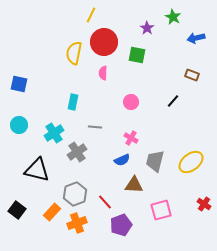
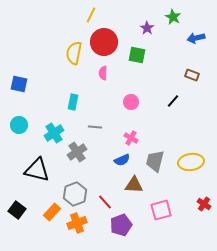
yellow ellipse: rotated 30 degrees clockwise
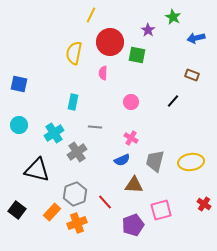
purple star: moved 1 px right, 2 px down
red circle: moved 6 px right
purple pentagon: moved 12 px right
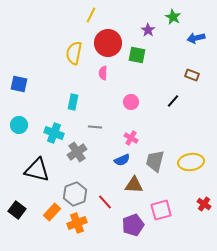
red circle: moved 2 px left, 1 px down
cyan cross: rotated 36 degrees counterclockwise
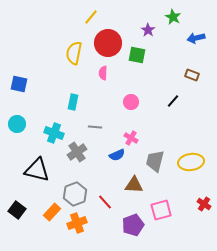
yellow line: moved 2 px down; rotated 14 degrees clockwise
cyan circle: moved 2 px left, 1 px up
blue semicircle: moved 5 px left, 5 px up
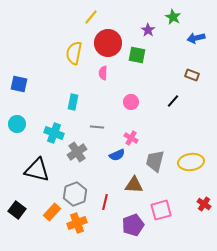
gray line: moved 2 px right
red line: rotated 56 degrees clockwise
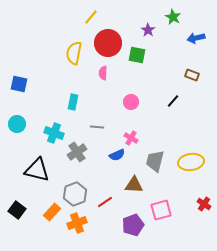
red line: rotated 42 degrees clockwise
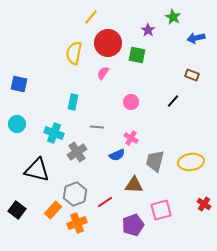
pink semicircle: rotated 32 degrees clockwise
orange rectangle: moved 1 px right, 2 px up
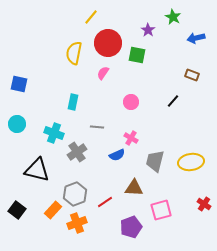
brown triangle: moved 3 px down
purple pentagon: moved 2 px left, 2 px down
